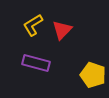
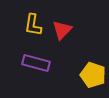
yellow L-shape: rotated 50 degrees counterclockwise
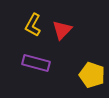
yellow L-shape: rotated 20 degrees clockwise
yellow pentagon: moved 1 px left
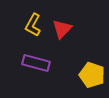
red triangle: moved 1 px up
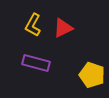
red triangle: moved 1 px right, 1 px up; rotated 20 degrees clockwise
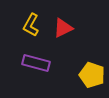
yellow L-shape: moved 2 px left
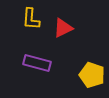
yellow L-shape: moved 6 px up; rotated 25 degrees counterclockwise
purple rectangle: moved 1 px right
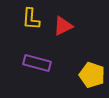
red triangle: moved 2 px up
